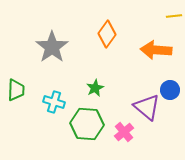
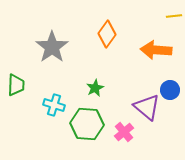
green trapezoid: moved 5 px up
cyan cross: moved 3 px down
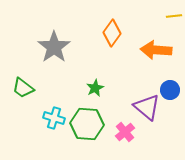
orange diamond: moved 5 px right, 1 px up
gray star: moved 2 px right
green trapezoid: moved 7 px right, 3 px down; rotated 125 degrees clockwise
cyan cross: moved 13 px down
pink cross: moved 1 px right
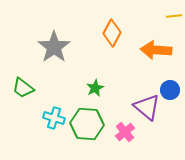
orange diamond: rotated 8 degrees counterclockwise
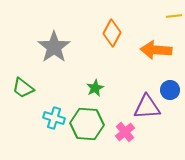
purple triangle: rotated 44 degrees counterclockwise
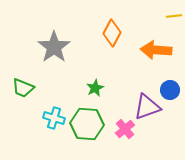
green trapezoid: rotated 15 degrees counterclockwise
purple triangle: rotated 16 degrees counterclockwise
pink cross: moved 3 px up
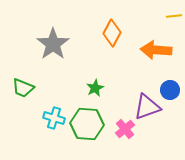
gray star: moved 1 px left, 3 px up
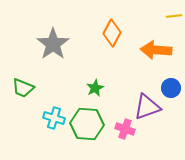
blue circle: moved 1 px right, 2 px up
pink cross: rotated 30 degrees counterclockwise
